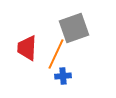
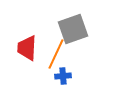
gray square: moved 1 px left, 1 px down
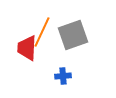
gray square: moved 6 px down
orange line: moved 14 px left, 22 px up
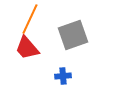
orange line: moved 12 px left, 13 px up
red trapezoid: rotated 44 degrees counterclockwise
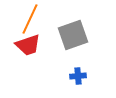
red trapezoid: moved 1 px right, 3 px up; rotated 68 degrees counterclockwise
blue cross: moved 15 px right
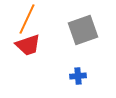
orange line: moved 3 px left
gray square: moved 10 px right, 5 px up
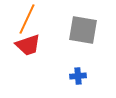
gray square: rotated 28 degrees clockwise
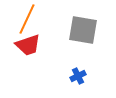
blue cross: rotated 21 degrees counterclockwise
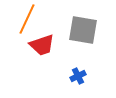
red trapezoid: moved 14 px right
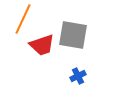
orange line: moved 4 px left
gray square: moved 10 px left, 5 px down
